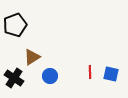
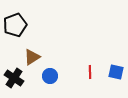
blue square: moved 5 px right, 2 px up
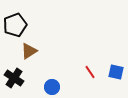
brown triangle: moved 3 px left, 6 px up
red line: rotated 32 degrees counterclockwise
blue circle: moved 2 px right, 11 px down
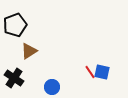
blue square: moved 14 px left
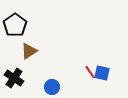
black pentagon: rotated 15 degrees counterclockwise
blue square: moved 1 px down
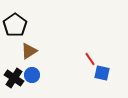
red line: moved 13 px up
blue circle: moved 20 px left, 12 px up
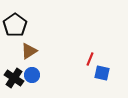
red line: rotated 56 degrees clockwise
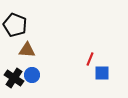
black pentagon: rotated 15 degrees counterclockwise
brown triangle: moved 2 px left, 1 px up; rotated 36 degrees clockwise
blue square: rotated 14 degrees counterclockwise
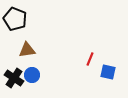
black pentagon: moved 6 px up
brown triangle: rotated 12 degrees counterclockwise
blue square: moved 6 px right, 1 px up; rotated 14 degrees clockwise
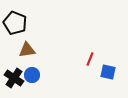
black pentagon: moved 4 px down
